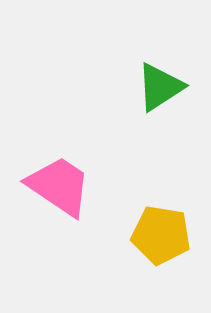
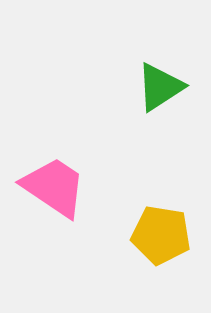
pink trapezoid: moved 5 px left, 1 px down
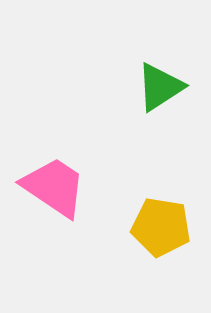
yellow pentagon: moved 8 px up
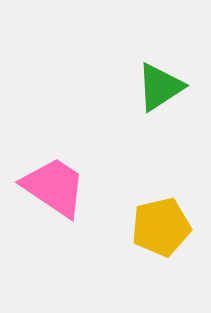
yellow pentagon: rotated 22 degrees counterclockwise
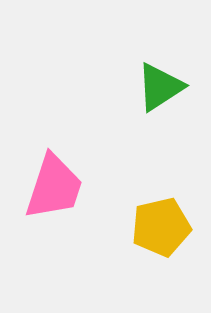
pink trapezoid: rotated 74 degrees clockwise
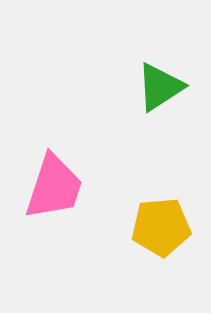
yellow pentagon: rotated 8 degrees clockwise
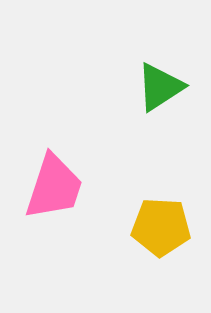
yellow pentagon: rotated 8 degrees clockwise
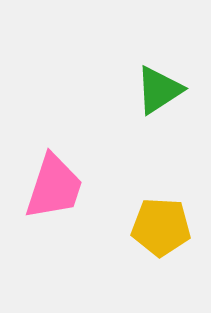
green triangle: moved 1 px left, 3 px down
